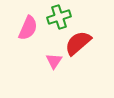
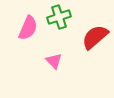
red semicircle: moved 17 px right, 6 px up
pink triangle: rotated 18 degrees counterclockwise
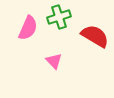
red semicircle: moved 1 px up; rotated 72 degrees clockwise
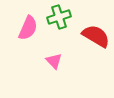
red semicircle: moved 1 px right
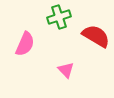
pink semicircle: moved 3 px left, 16 px down
pink triangle: moved 12 px right, 9 px down
